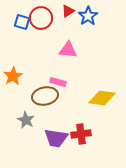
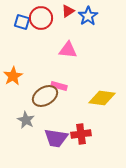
pink rectangle: moved 1 px right, 4 px down
brown ellipse: rotated 20 degrees counterclockwise
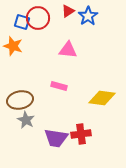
red circle: moved 3 px left
orange star: moved 30 px up; rotated 24 degrees counterclockwise
brown ellipse: moved 25 px left, 4 px down; rotated 20 degrees clockwise
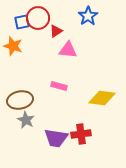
red triangle: moved 12 px left, 20 px down
blue square: rotated 28 degrees counterclockwise
